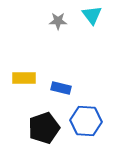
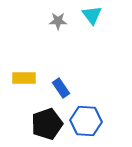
blue rectangle: rotated 42 degrees clockwise
black pentagon: moved 3 px right, 4 px up
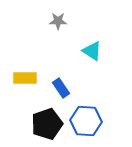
cyan triangle: moved 36 px down; rotated 20 degrees counterclockwise
yellow rectangle: moved 1 px right
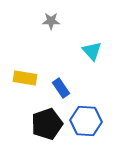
gray star: moved 7 px left
cyan triangle: rotated 15 degrees clockwise
yellow rectangle: rotated 10 degrees clockwise
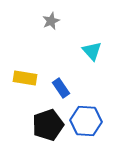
gray star: rotated 24 degrees counterclockwise
black pentagon: moved 1 px right, 1 px down
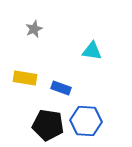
gray star: moved 17 px left, 8 px down
cyan triangle: rotated 40 degrees counterclockwise
blue rectangle: rotated 36 degrees counterclockwise
black pentagon: rotated 28 degrees clockwise
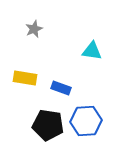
blue hexagon: rotated 8 degrees counterclockwise
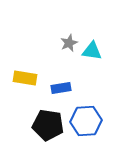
gray star: moved 35 px right, 14 px down
blue rectangle: rotated 30 degrees counterclockwise
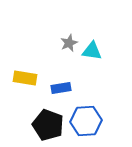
black pentagon: rotated 12 degrees clockwise
